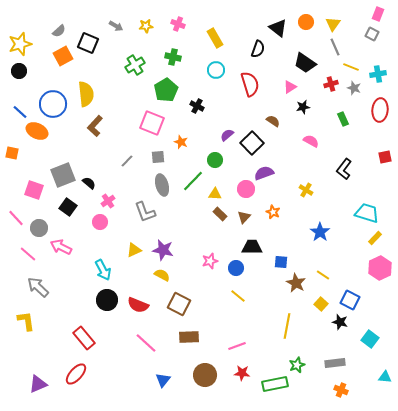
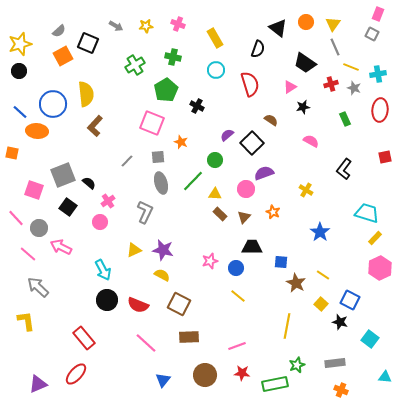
green rectangle at (343, 119): moved 2 px right
brown semicircle at (273, 121): moved 2 px left, 1 px up
orange ellipse at (37, 131): rotated 20 degrees counterclockwise
gray ellipse at (162, 185): moved 1 px left, 2 px up
gray L-shape at (145, 212): rotated 135 degrees counterclockwise
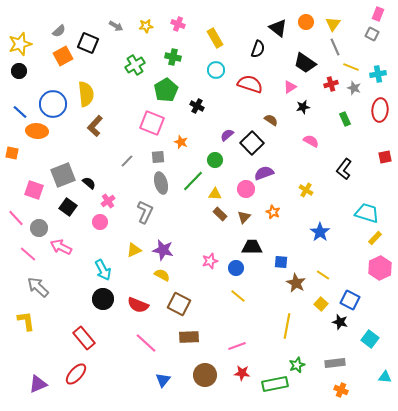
red semicircle at (250, 84): rotated 55 degrees counterclockwise
black circle at (107, 300): moved 4 px left, 1 px up
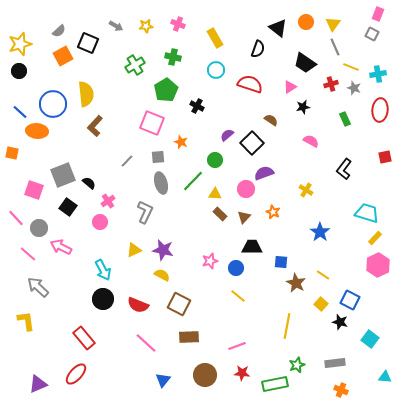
pink hexagon at (380, 268): moved 2 px left, 3 px up
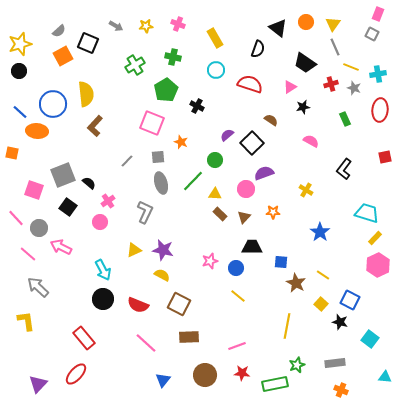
orange star at (273, 212): rotated 24 degrees counterclockwise
purple triangle at (38, 384): rotated 24 degrees counterclockwise
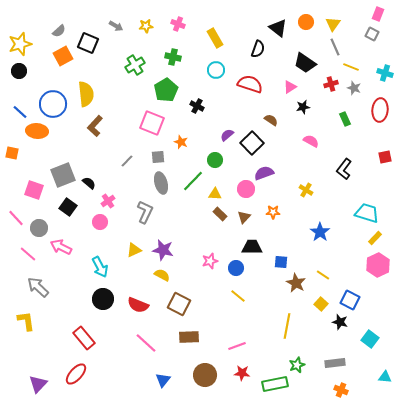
cyan cross at (378, 74): moved 7 px right, 1 px up; rotated 28 degrees clockwise
cyan arrow at (103, 270): moved 3 px left, 3 px up
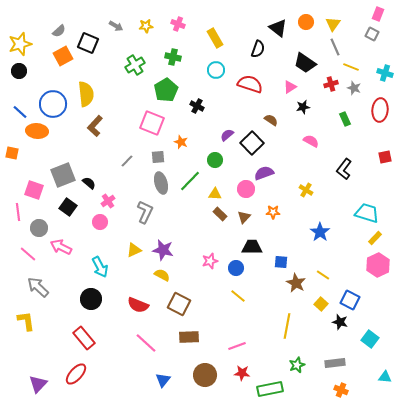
green line at (193, 181): moved 3 px left
pink line at (16, 218): moved 2 px right, 6 px up; rotated 36 degrees clockwise
black circle at (103, 299): moved 12 px left
green rectangle at (275, 384): moved 5 px left, 5 px down
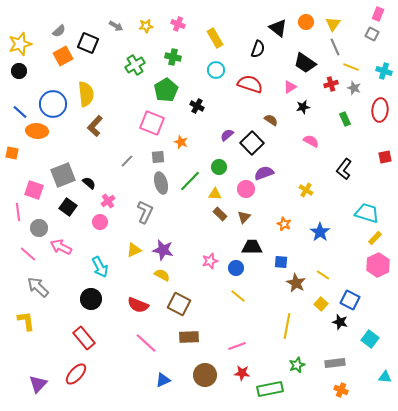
cyan cross at (385, 73): moved 1 px left, 2 px up
green circle at (215, 160): moved 4 px right, 7 px down
orange star at (273, 212): moved 11 px right, 12 px down; rotated 24 degrees clockwise
blue triangle at (163, 380): rotated 28 degrees clockwise
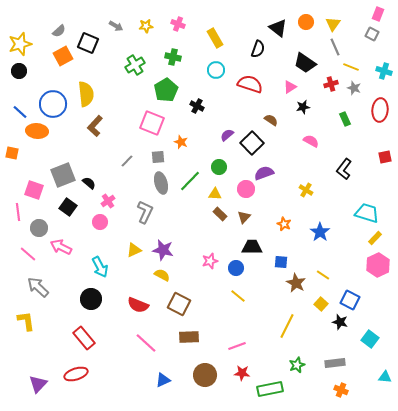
yellow line at (287, 326): rotated 15 degrees clockwise
red ellipse at (76, 374): rotated 30 degrees clockwise
